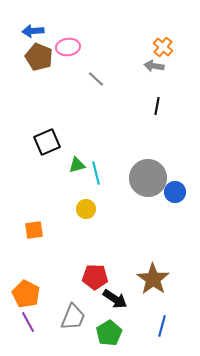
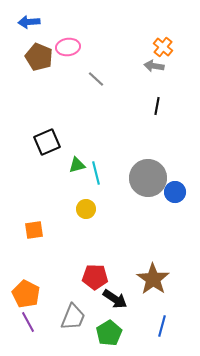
blue arrow: moved 4 px left, 9 px up
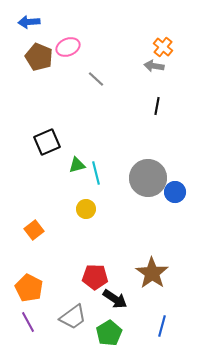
pink ellipse: rotated 15 degrees counterclockwise
orange square: rotated 30 degrees counterclockwise
brown star: moved 1 px left, 6 px up
orange pentagon: moved 3 px right, 6 px up
gray trapezoid: rotated 32 degrees clockwise
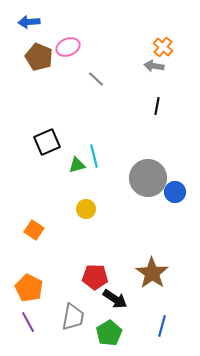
cyan line: moved 2 px left, 17 px up
orange square: rotated 18 degrees counterclockwise
gray trapezoid: rotated 44 degrees counterclockwise
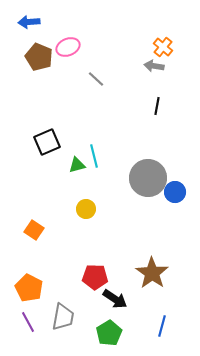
gray trapezoid: moved 10 px left
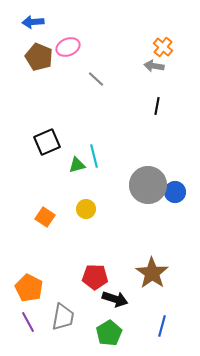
blue arrow: moved 4 px right
gray circle: moved 7 px down
orange square: moved 11 px right, 13 px up
black arrow: rotated 15 degrees counterclockwise
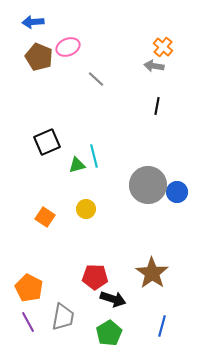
blue circle: moved 2 px right
black arrow: moved 2 px left
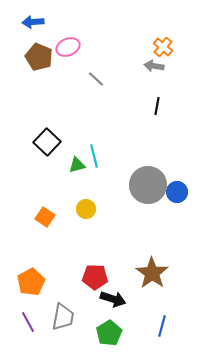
black square: rotated 24 degrees counterclockwise
orange pentagon: moved 2 px right, 6 px up; rotated 16 degrees clockwise
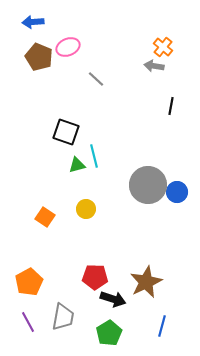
black line: moved 14 px right
black square: moved 19 px right, 10 px up; rotated 24 degrees counterclockwise
brown star: moved 6 px left, 9 px down; rotated 12 degrees clockwise
orange pentagon: moved 2 px left
